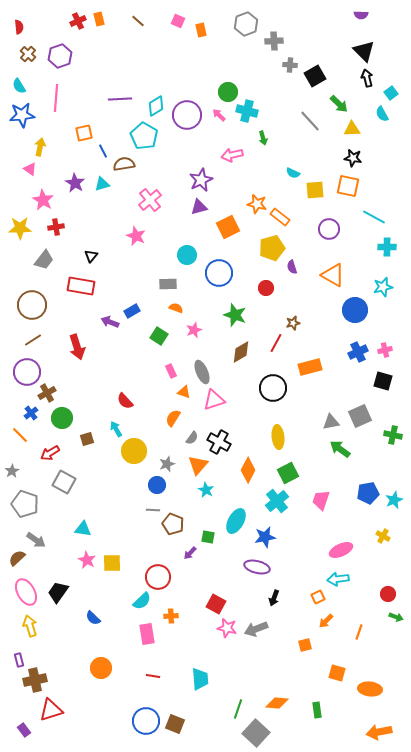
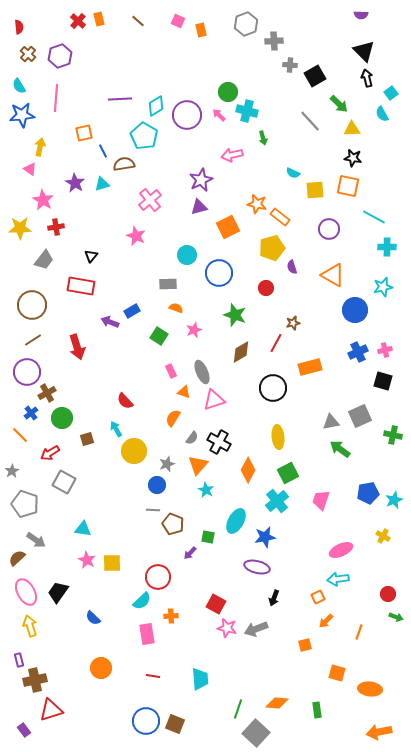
red cross at (78, 21): rotated 21 degrees counterclockwise
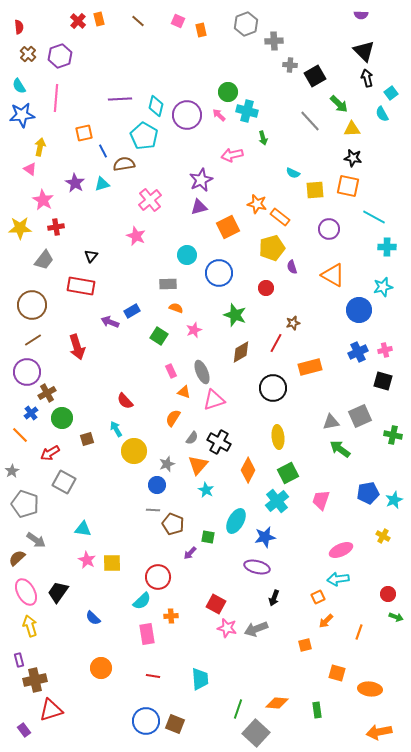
cyan diamond at (156, 106): rotated 45 degrees counterclockwise
blue circle at (355, 310): moved 4 px right
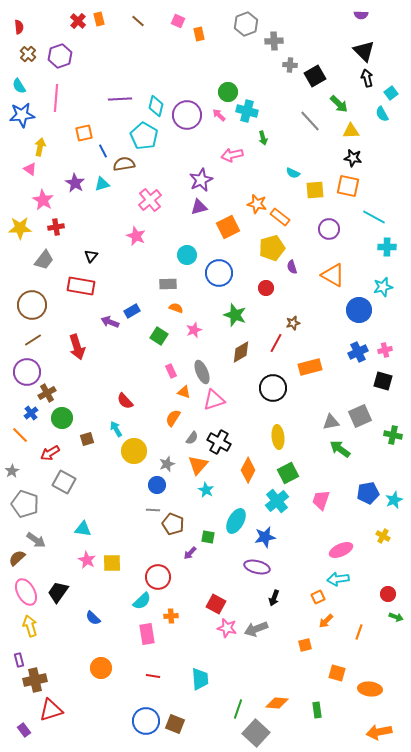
orange rectangle at (201, 30): moved 2 px left, 4 px down
yellow triangle at (352, 129): moved 1 px left, 2 px down
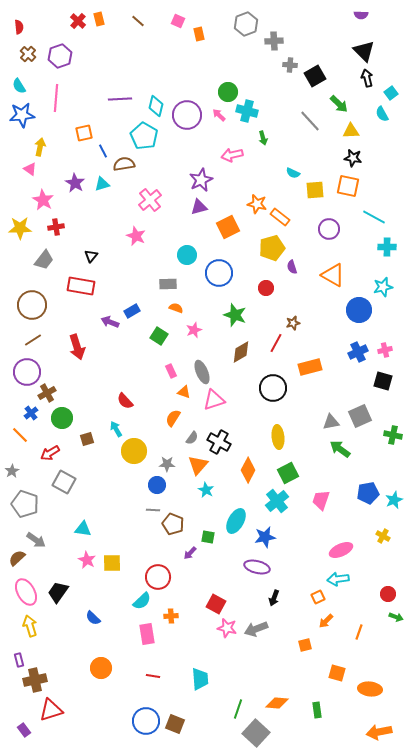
gray star at (167, 464): rotated 21 degrees clockwise
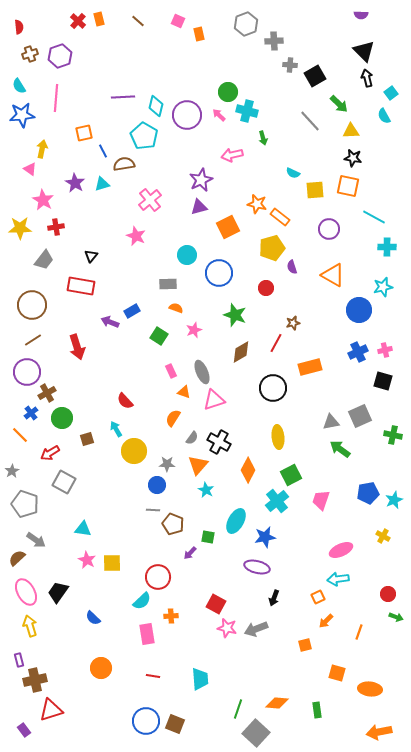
brown cross at (28, 54): moved 2 px right; rotated 28 degrees clockwise
purple line at (120, 99): moved 3 px right, 2 px up
cyan semicircle at (382, 114): moved 2 px right, 2 px down
yellow arrow at (40, 147): moved 2 px right, 2 px down
green square at (288, 473): moved 3 px right, 2 px down
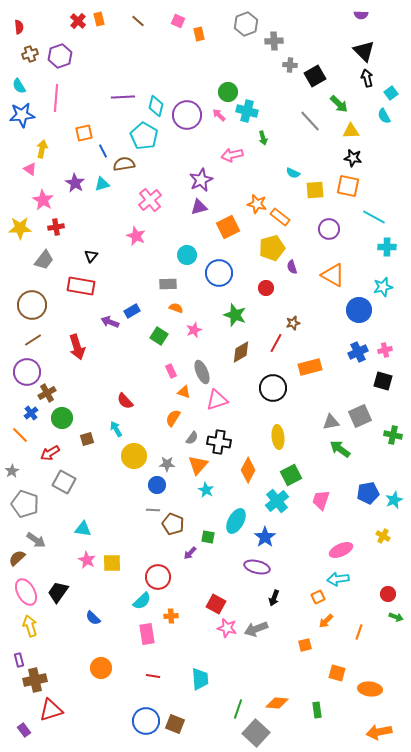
pink triangle at (214, 400): moved 3 px right
black cross at (219, 442): rotated 20 degrees counterclockwise
yellow circle at (134, 451): moved 5 px down
blue star at (265, 537): rotated 25 degrees counterclockwise
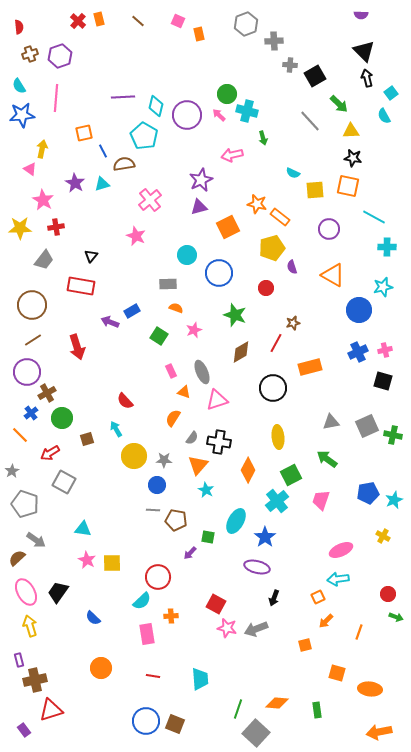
green circle at (228, 92): moved 1 px left, 2 px down
gray square at (360, 416): moved 7 px right, 10 px down
green arrow at (340, 449): moved 13 px left, 10 px down
gray star at (167, 464): moved 3 px left, 4 px up
brown pentagon at (173, 524): moved 3 px right, 4 px up; rotated 10 degrees counterclockwise
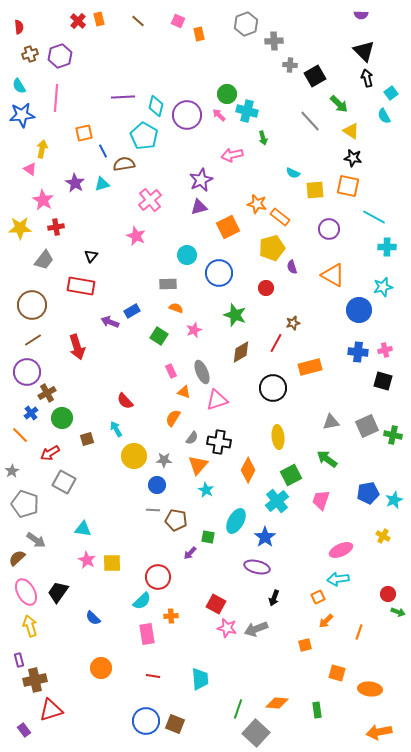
yellow triangle at (351, 131): rotated 36 degrees clockwise
blue cross at (358, 352): rotated 30 degrees clockwise
green arrow at (396, 617): moved 2 px right, 5 px up
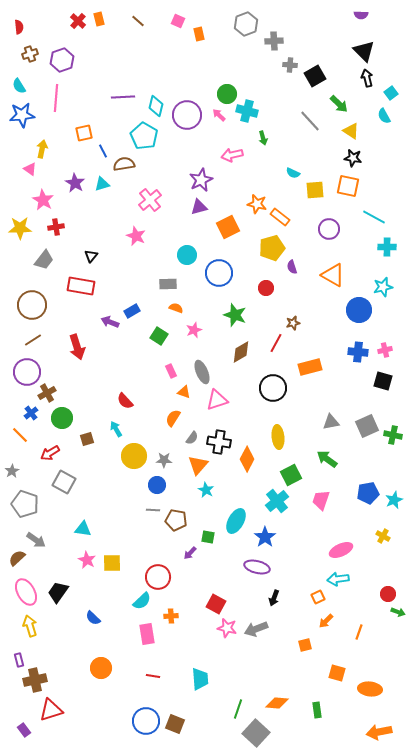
purple hexagon at (60, 56): moved 2 px right, 4 px down
orange diamond at (248, 470): moved 1 px left, 11 px up
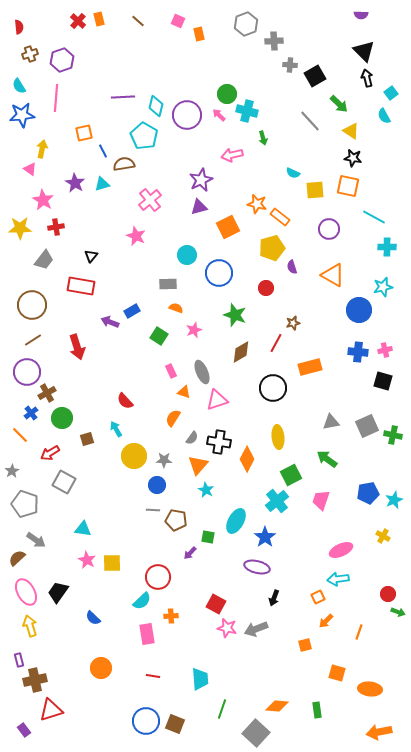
orange diamond at (277, 703): moved 3 px down
green line at (238, 709): moved 16 px left
